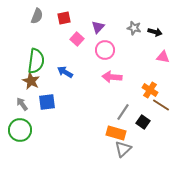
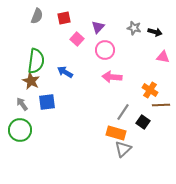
brown line: rotated 36 degrees counterclockwise
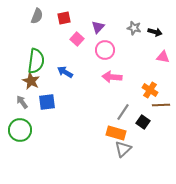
gray arrow: moved 2 px up
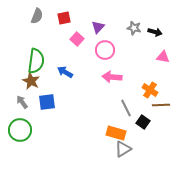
gray line: moved 3 px right, 4 px up; rotated 60 degrees counterclockwise
gray triangle: rotated 12 degrees clockwise
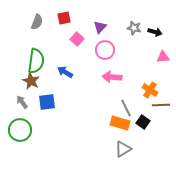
gray semicircle: moved 6 px down
purple triangle: moved 2 px right
pink triangle: rotated 16 degrees counterclockwise
orange rectangle: moved 4 px right, 10 px up
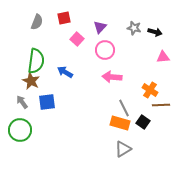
gray line: moved 2 px left
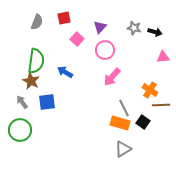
pink arrow: rotated 54 degrees counterclockwise
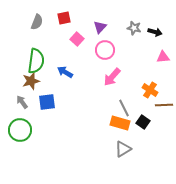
brown star: rotated 30 degrees clockwise
brown line: moved 3 px right
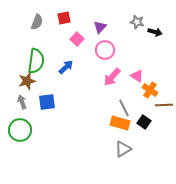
gray star: moved 3 px right, 6 px up
pink triangle: moved 26 px left, 19 px down; rotated 40 degrees clockwise
blue arrow: moved 1 px right, 5 px up; rotated 105 degrees clockwise
brown star: moved 4 px left
gray arrow: rotated 16 degrees clockwise
black square: moved 1 px right
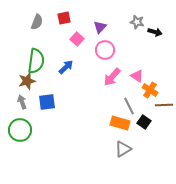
gray line: moved 5 px right, 2 px up
